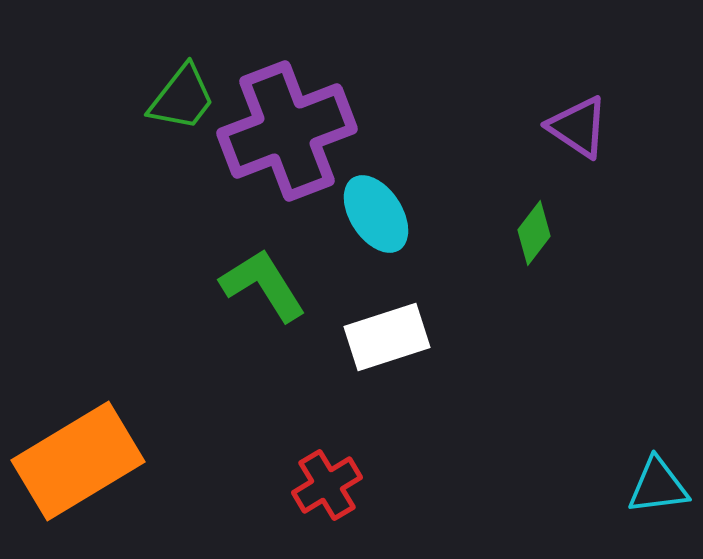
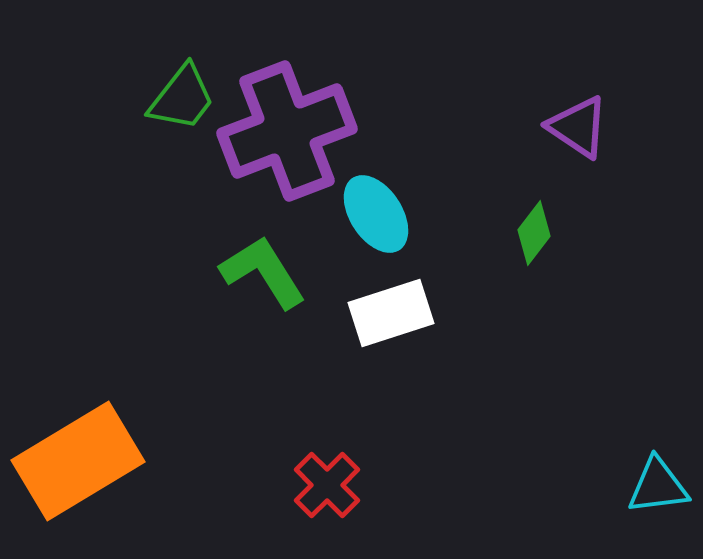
green L-shape: moved 13 px up
white rectangle: moved 4 px right, 24 px up
red cross: rotated 14 degrees counterclockwise
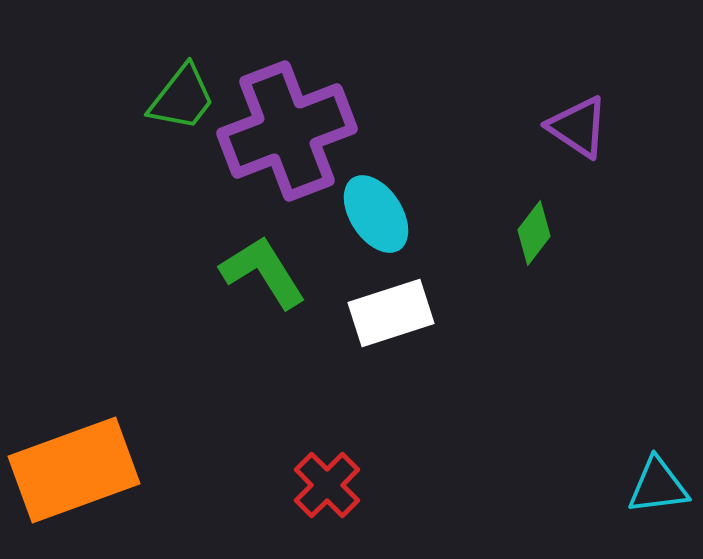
orange rectangle: moved 4 px left, 9 px down; rotated 11 degrees clockwise
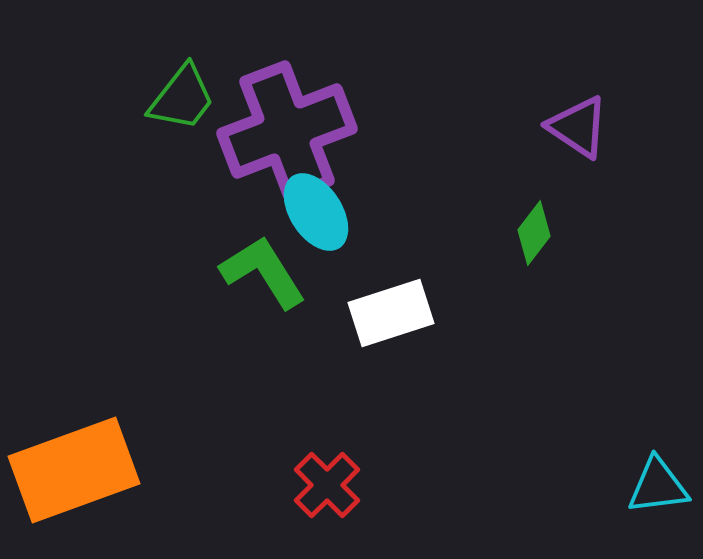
cyan ellipse: moved 60 px left, 2 px up
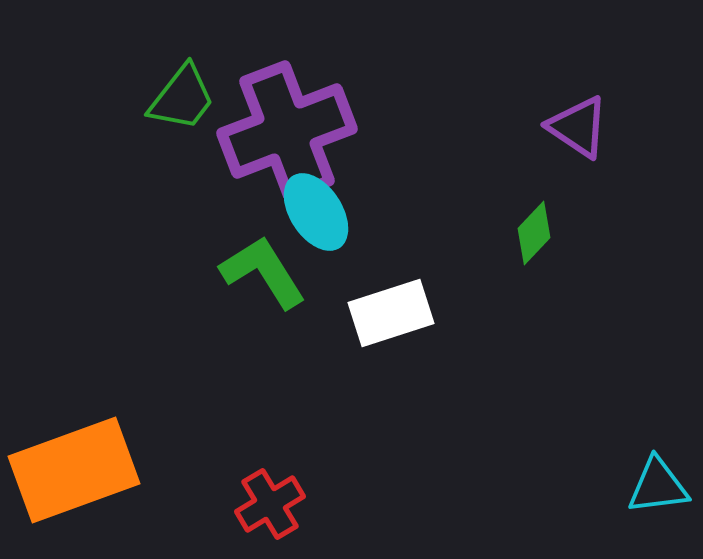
green diamond: rotated 6 degrees clockwise
red cross: moved 57 px left, 19 px down; rotated 14 degrees clockwise
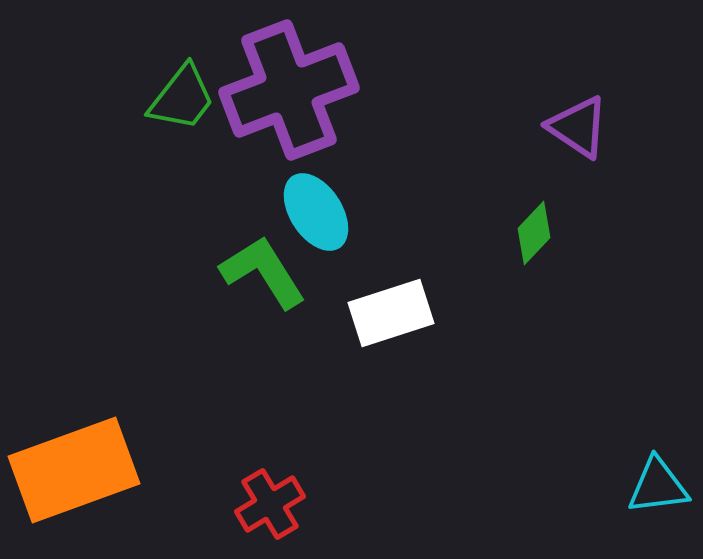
purple cross: moved 2 px right, 41 px up
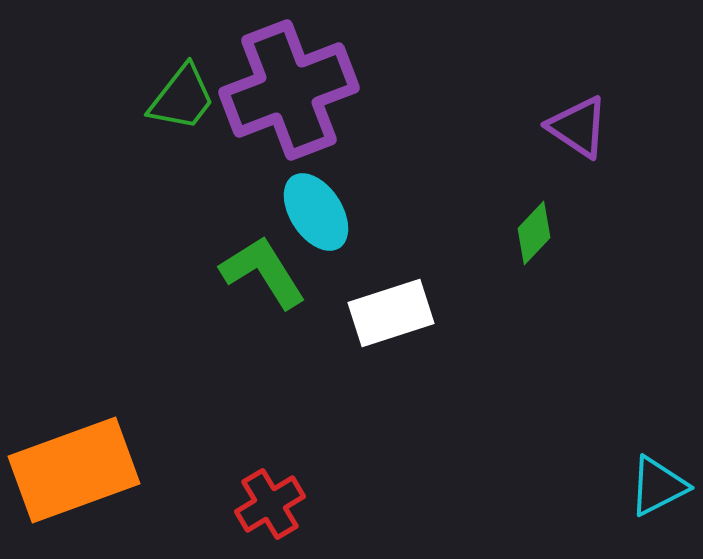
cyan triangle: rotated 20 degrees counterclockwise
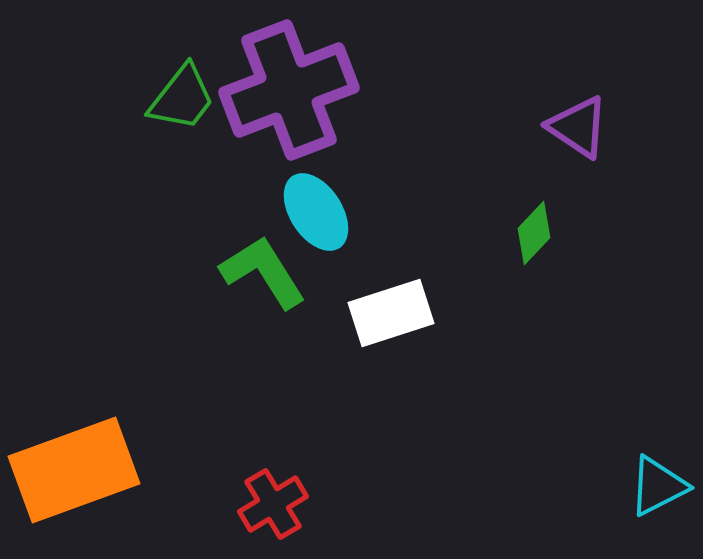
red cross: moved 3 px right
